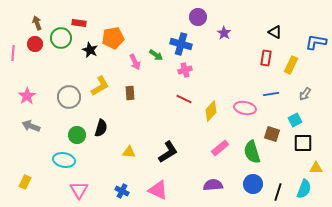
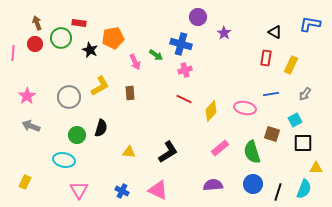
blue L-shape at (316, 42): moved 6 px left, 18 px up
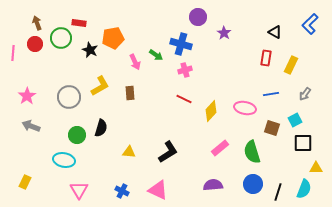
blue L-shape at (310, 24): rotated 55 degrees counterclockwise
brown square at (272, 134): moved 6 px up
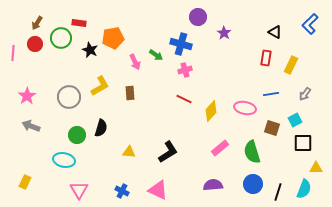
brown arrow at (37, 23): rotated 128 degrees counterclockwise
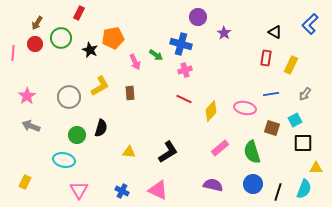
red rectangle at (79, 23): moved 10 px up; rotated 72 degrees counterclockwise
purple semicircle at (213, 185): rotated 18 degrees clockwise
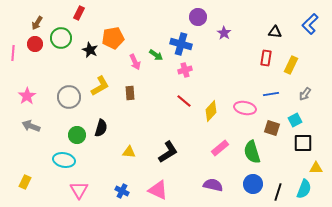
black triangle at (275, 32): rotated 24 degrees counterclockwise
red line at (184, 99): moved 2 px down; rotated 14 degrees clockwise
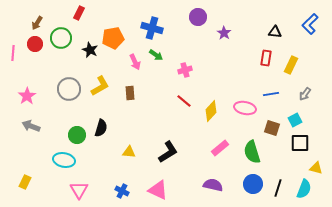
blue cross at (181, 44): moved 29 px left, 16 px up
gray circle at (69, 97): moved 8 px up
black square at (303, 143): moved 3 px left
yellow triangle at (316, 168): rotated 16 degrees clockwise
black line at (278, 192): moved 4 px up
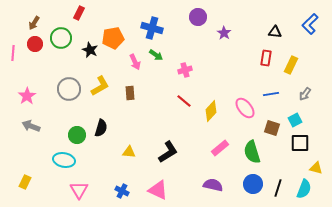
brown arrow at (37, 23): moved 3 px left
pink ellipse at (245, 108): rotated 40 degrees clockwise
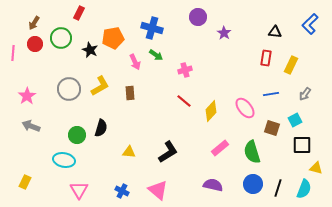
black square at (300, 143): moved 2 px right, 2 px down
pink triangle at (158, 190): rotated 15 degrees clockwise
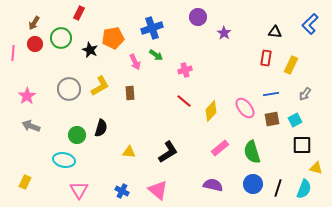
blue cross at (152, 28): rotated 35 degrees counterclockwise
brown square at (272, 128): moved 9 px up; rotated 28 degrees counterclockwise
